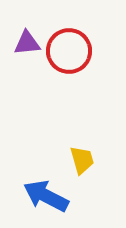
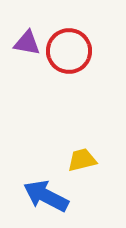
purple triangle: rotated 16 degrees clockwise
yellow trapezoid: rotated 88 degrees counterclockwise
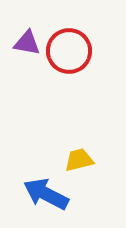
yellow trapezoid: moved 3 px left
blue arrow: moved 2 px up
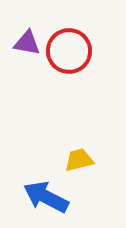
blue arrow: moved 3 px down
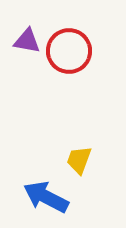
purple triangle: moved 2 px up
yellow trapezoid: rotated 56 degrees counterclockwise
